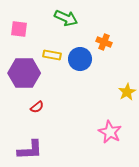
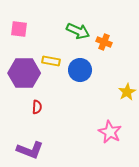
green arrow: moved 12 px right, 13 px down
yellow rectangle: moved 1 px left, 6 px down
blue circle: moved 11 px down
red semicircle: rotated 48 degrees counterclockwise
purple L-shape: rotated 24 degrees clockwise
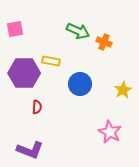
pink square: moved 4 px left; rotated 18 degrees counterclockwise
blue circle: moved 14 px down
yellow star: moved 4 px left, 2 px up
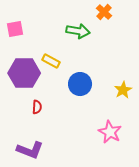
green arrow: rotated 15 degrees counterclockwise
orange cross: moved 30 px up; rotated 21 degrees clockwise
yellow rectangle: rotated 18 degrees clockwise
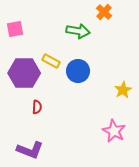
blue circle: moved 2 px left, 13 px up
pink star: moved 4 px right, 1 px up
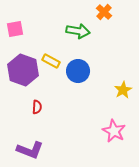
purple hexagon: moved 1 px left, 3 px up; rotated 20 degrees clockwise
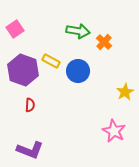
orange cross: moved 30 px down
pink square: rotated 24 degrees counterclockwise
yellow star: moved 2 px right, 2 px down
red semicircle: moved 7 px left, 2 px up
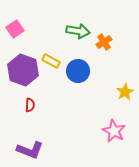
orange cross: rotated 14 degrees clockwise
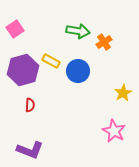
purple hexagon: rotated 24 degrees clockwise
yellow star: moved 2 px left, 1 px down
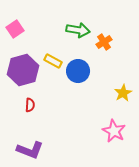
green arrow: moved 1 px up
yellow rectangle: moved 2 px right
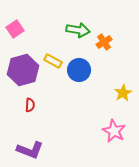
blue circle: moved 1 px right, 1 px up
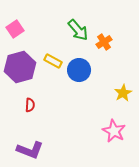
green arrow: rotated 40 degrees clockwise
purple hexagon: moved 3 px left, 3 px up
